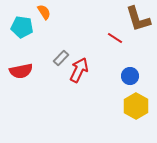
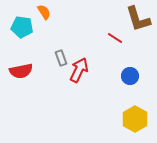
gray rectangle: rotated 63 degrees counterclockwise
yellow hexagon: moved 1 px left, 13 px down
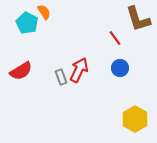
cyan pentagon: moved 5 px right, 4 px up; rotated 20 degrees clockwise
red line: rotated 21 degrees clockwise
gray rectangle: moved 19 px down
red semicircle: rotated 20 degrees counterclockwise
blue circle: moved 10 px left, 8 px up
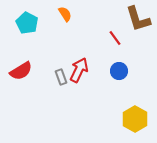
orange semicircle: moved 21 px right, 2 px down
blue circle: moved 1 px left, 3 px down
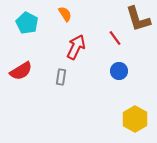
red arrow: moved 3 px left, 23 px up
gray rectangle: rotated 28 degrees clockwise
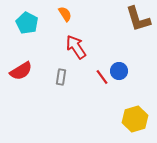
red line: moved 13 px left, 39 px down
red arrow: rotated 60 degrees counterclockwise
yellow hexagon: rotated 15 degrees clockwise
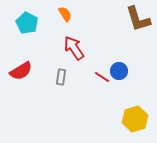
red arrow: moved 2 px left, 1 px down
red line: rotated 21 degrees counterclockwise
